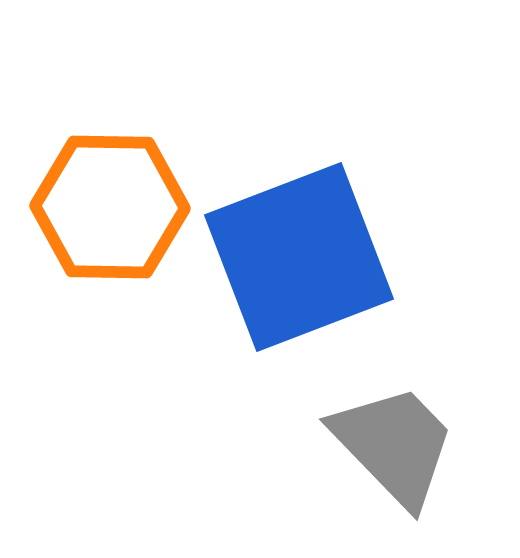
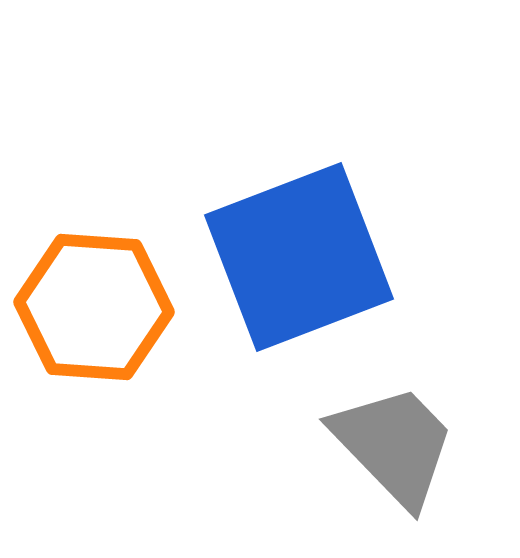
orange hexagon: moved 16 px left, 100 px down; rotated 3 degrees clockwise
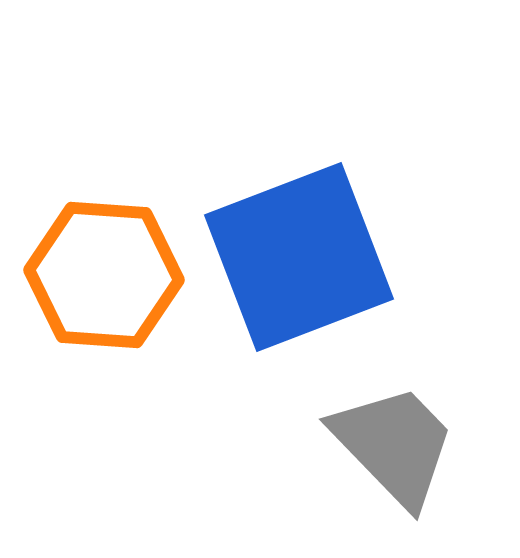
orange hexagon: moved 10 px right, 32 px up
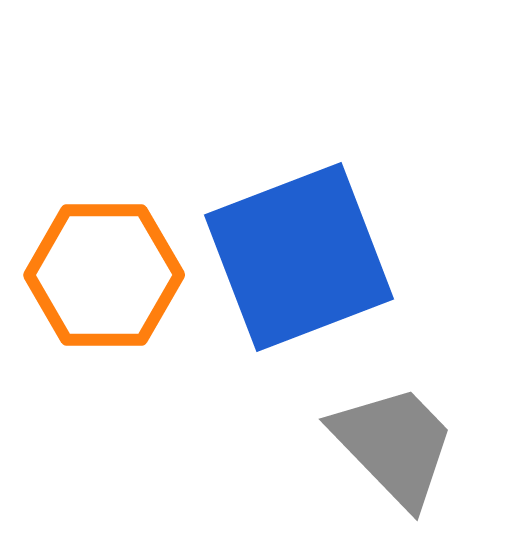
orange hexagon: rotated 4 degrees counterclockwise
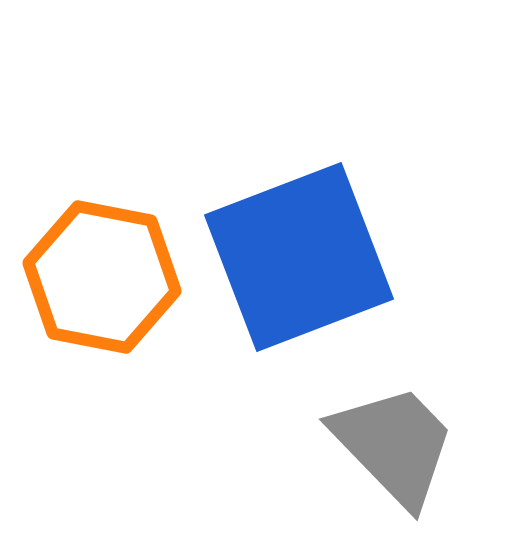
orange hexagon: moved 2 px left, 2 px down; rotated 11 degrees clockwise
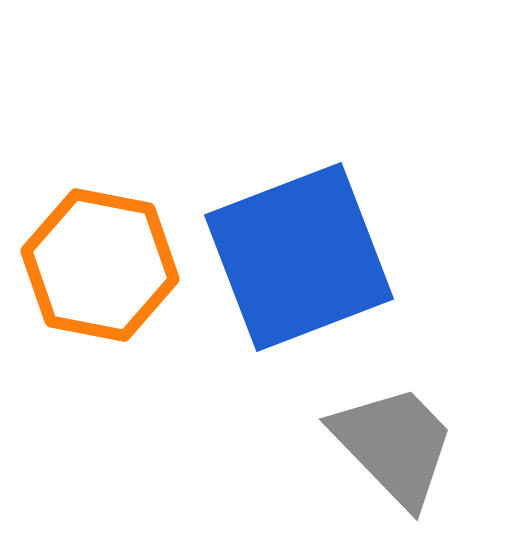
orange hexagon: moved 2 px left, 12 px up
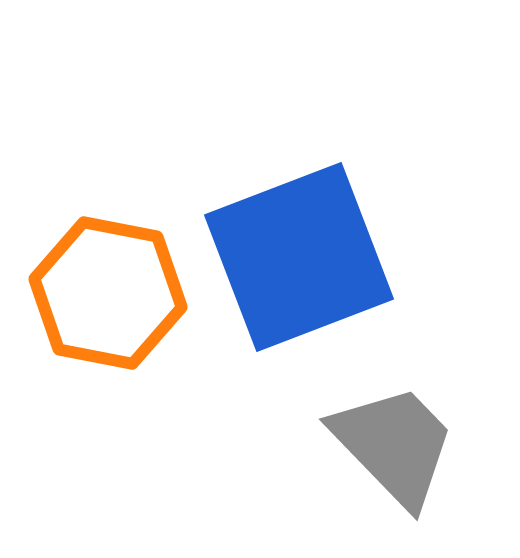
orange hexagon: moved 8 px right, 28 px down
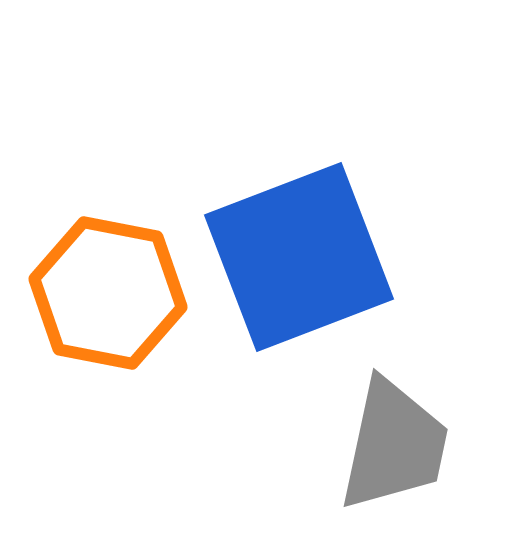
gray trapezoid: rotated 56 degrees clockwise
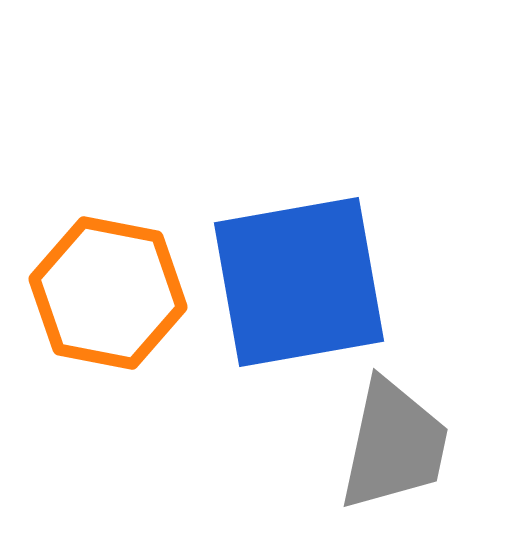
blue square: moved 25 px down; rotated 11 degrees clockwise
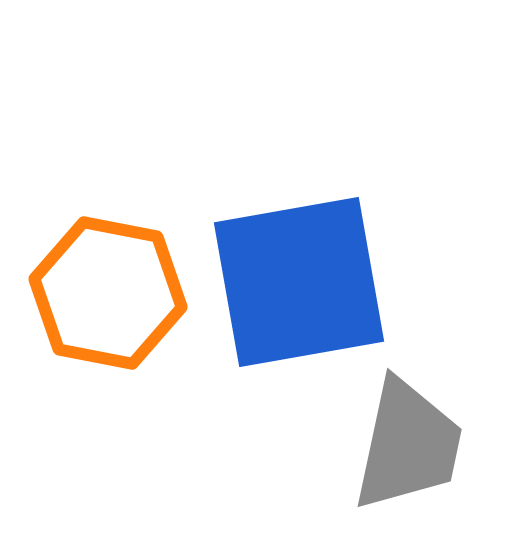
gray trapezoid: moved 14 px right
